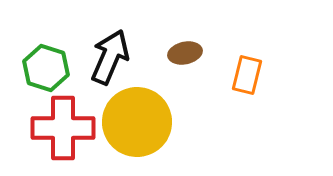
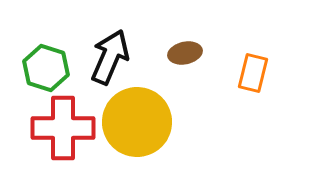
orange rectangle: moved 6 px right, 2 px up
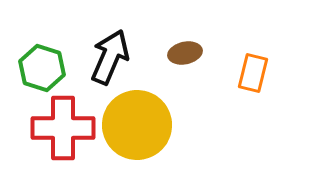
green hexagon: moved 4 px left
yellow circle: moved 3 px down
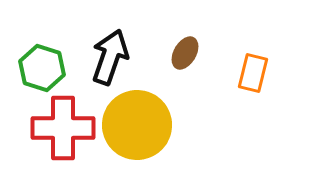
brown ellipse: rotated 48 degrees counterclockwise
black arrow: rotated 4 degrees counterclockwise
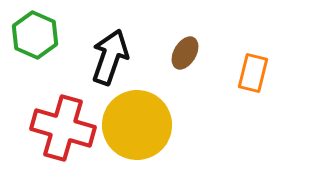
green hexagon: moved 7 px left, 33 px up; rotated 6 degrees clockwise
red cross: rotated 16 degrees clockwise
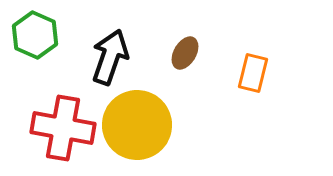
red cross: rotated 6 degrees counterclockwise
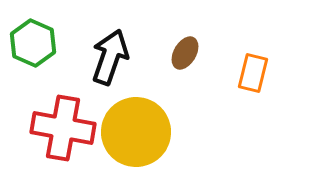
green hexagon: moved 2 px left, 8 px down
yellow circle: moved 1 px left, 7 px down
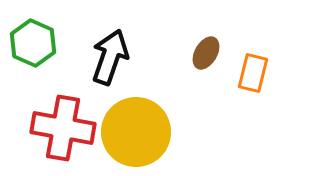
brown ellipse: moved 21 px right
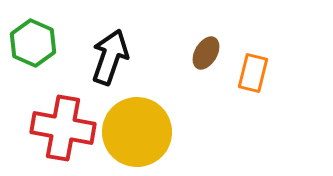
yellow circle: moved 1 px right
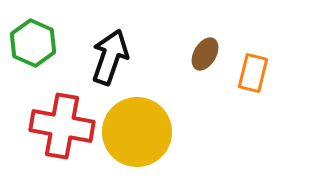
brown ellipse: moved 1 px left, 1 px down
red cross: moved 1 px left, 2 px up
